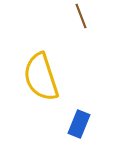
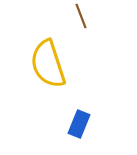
yellow semicircle: moved 7 px right, 13 px up
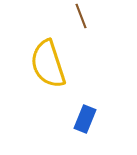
blue rectangle: moved 6 px right, 5 px up
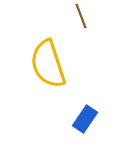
blue rectangle: rotated 12 degrees clockwise
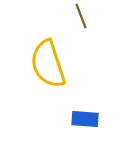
blue rectangle: rotated 60 degrees clockwise
